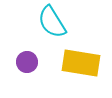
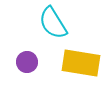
cyan semicircle: moved 1 px right, 1 px down
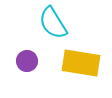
purple circle: moved 1 px up
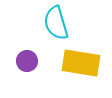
cyan semicircle: moved 3 px right; rotated 16 degrees clockwise
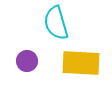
yellow rectangle: rotated 6 degrees counterclockwise
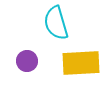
yellow rectangle: rotated 6 degrees counterclockwise
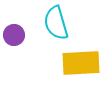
purple circle: moved 13 px left, 26 px up
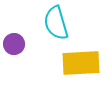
purple circle: moved 9 px down
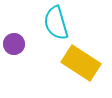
yellow rectangle: rotated 36 degrees clockwise
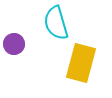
yellow rectangle: rotated 72 degrees clockwise
